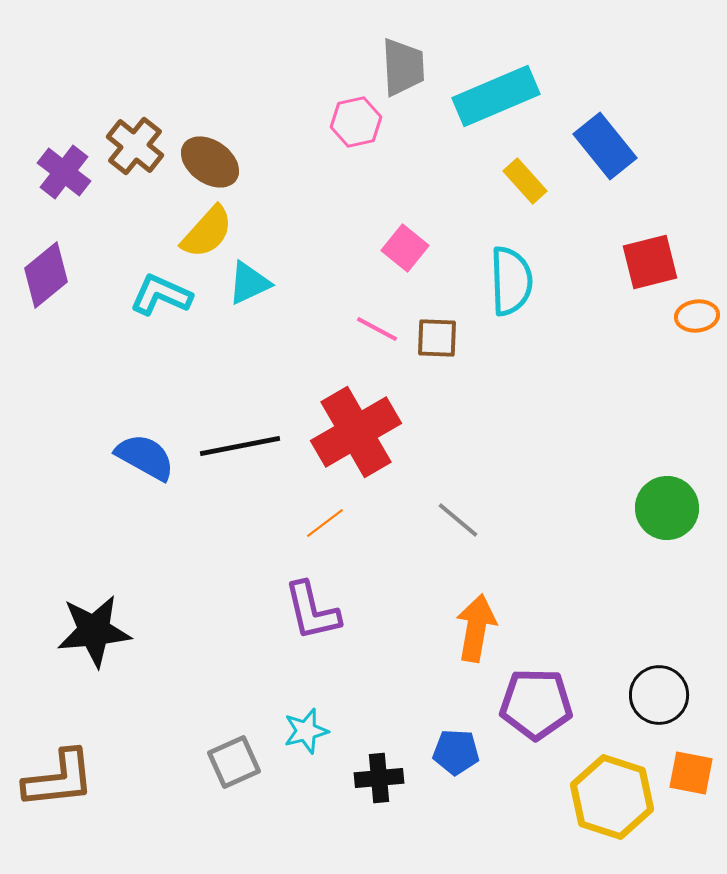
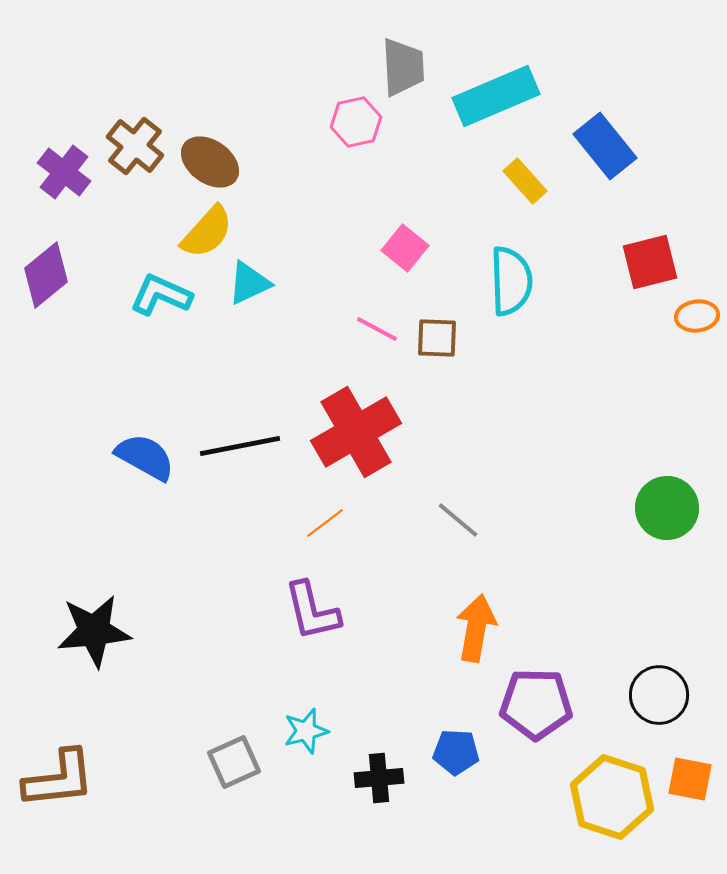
orange square: moved 1 px left, 6 px down
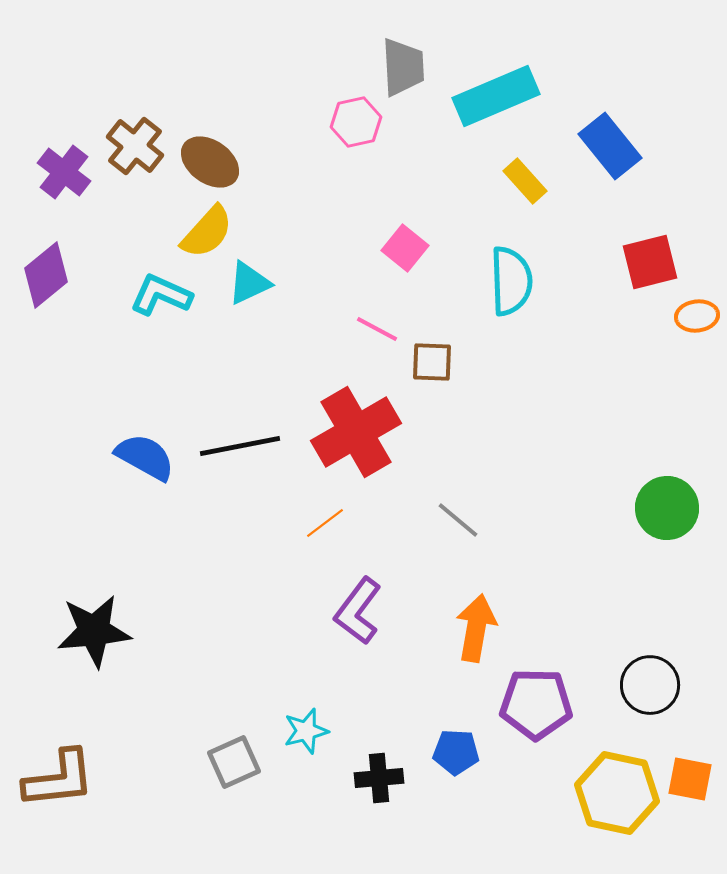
blue rectangle: moved 5 px right
brown square: moved 5 px left, 24 px down
purple L-shape: moved 46 px right; rotated 50 degrees clockwise
black circle: moved 9 px left, 10 px up
yellow hexagon: moved 5 px right, 4 px up; rotated 6 degrees counterclockwise
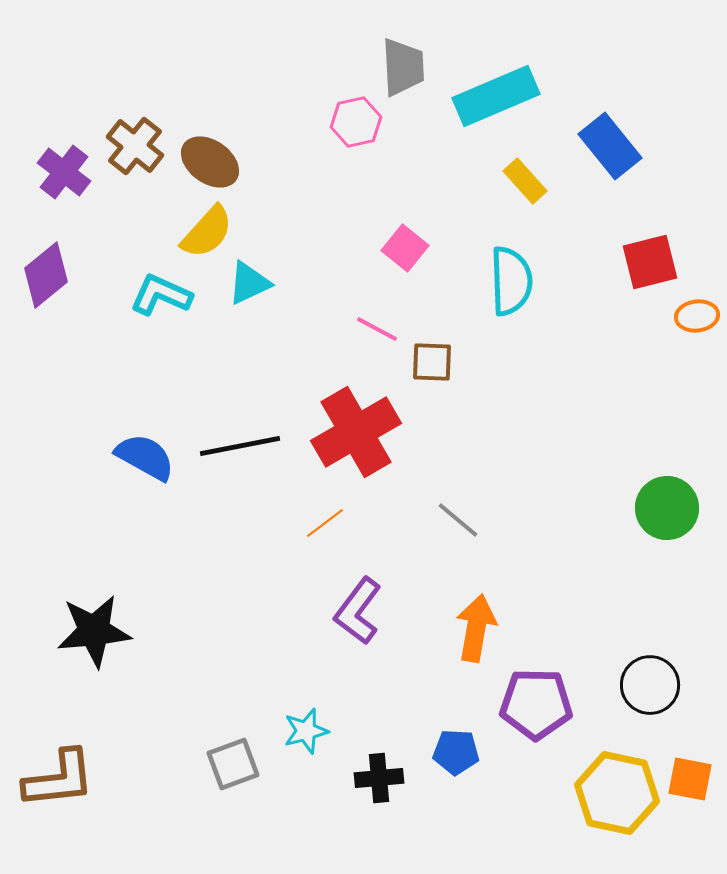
gray square: moved 1 px left, 2 px down; rotated 4 degrees clockwise
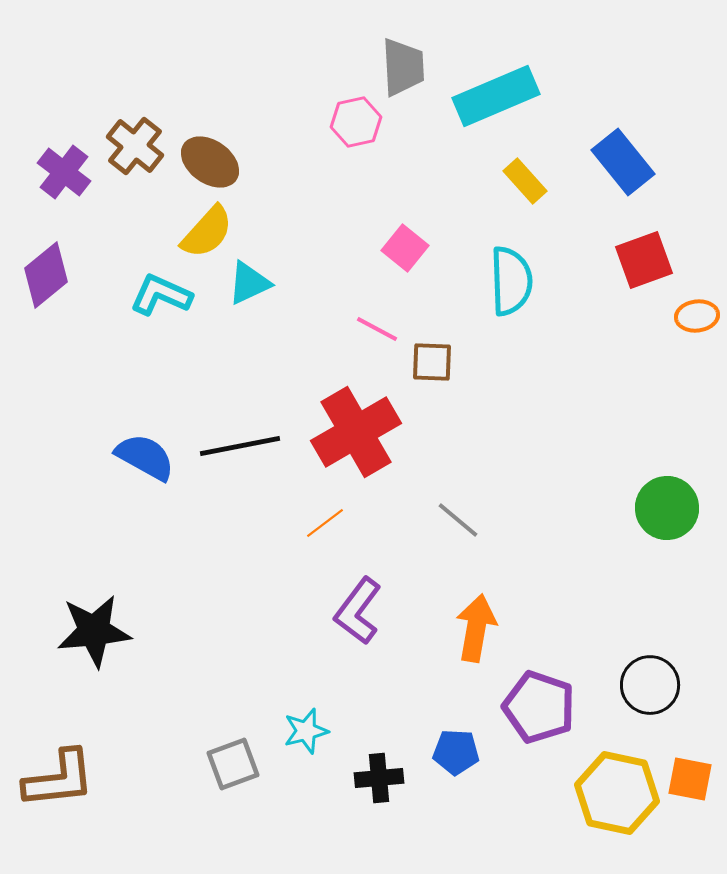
blue rectangle: moved 13 px right, 16 px down
red square: moved 6 px left, 2 px up; rotated 6 degrees counterclockwise
purple pentagon: moved 3 px right, 3 px down; rotated 18 degrees clockwise
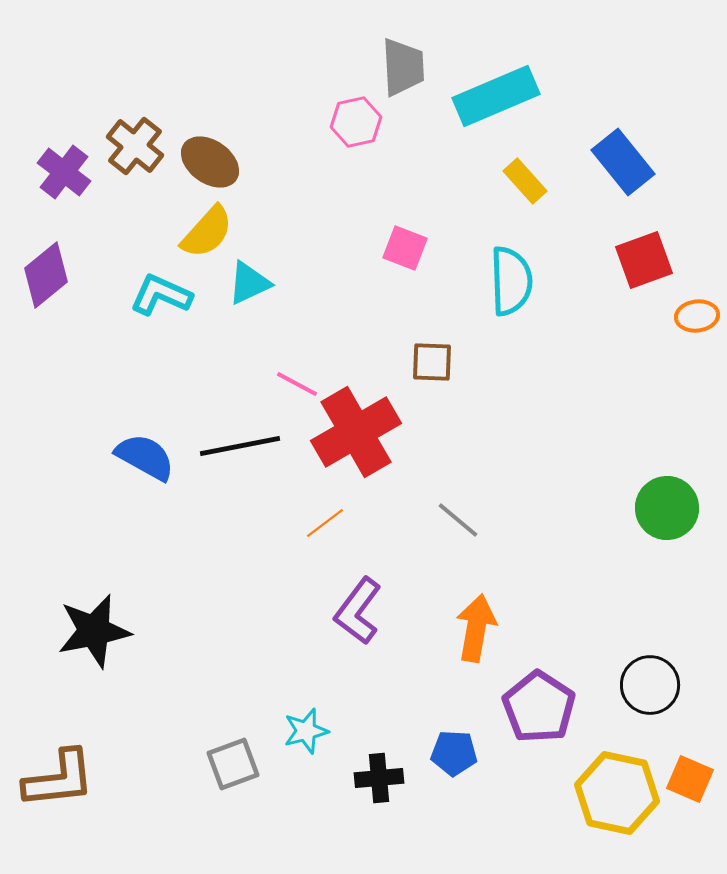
pink square: rotated 18 degrees counterclockwise
pink line: moved 80 px left, 55 px down
black star: rotated 6 degrees counterclockwise
purple pentagon: rotated 14 degrees clockwise
blue pentagon: moved 2 px left, 1 px down
orange square: rotated 12 degrees clockwise
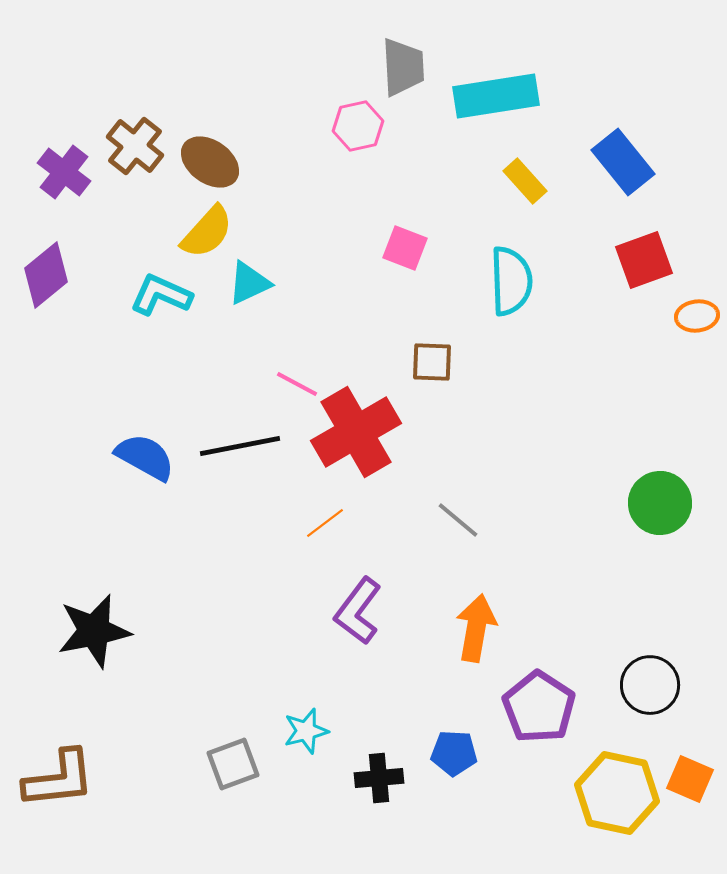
cyan rectangle: rotated 14 degrees clockwise
pink hexagon: moved 2 px right, 4 px down
green circle: moved 7 px left, 5 px up
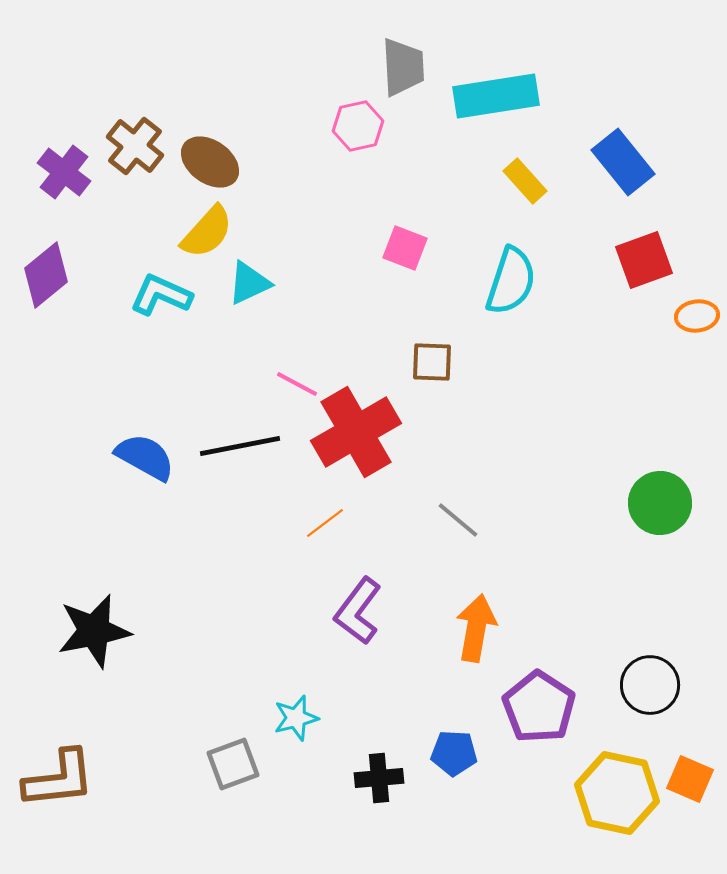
cyan semicircle: rotated 20 degrees clockwise
cyan star: moved 10 px left, 13 px up
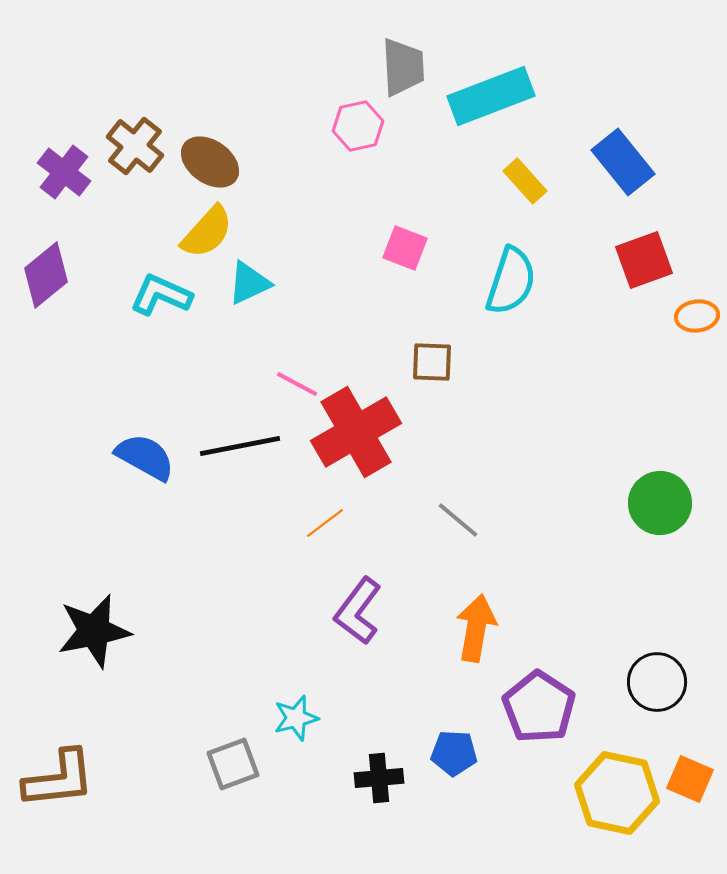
cyan rectangle: moved 5 px left; rotated 12 degrees counterclockwise
black circle: moved 7 px right, 3 px up
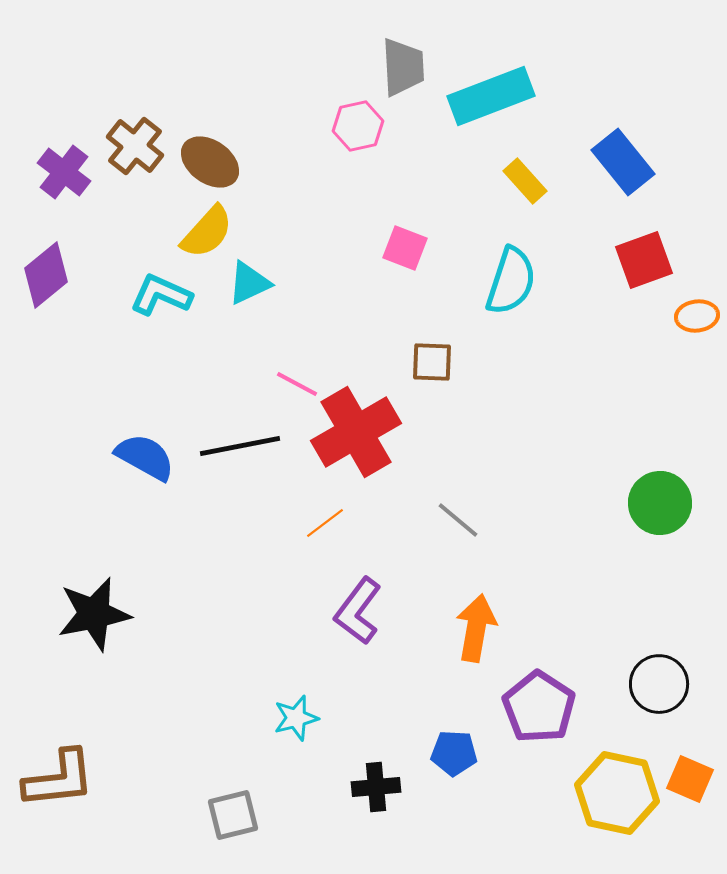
black star: moved 17 px up
black circle: moved 2 px right, 2 px down
gray square: moved 51 px down; rotated 6 degrees clockwise
black cross: moved 3 px left, 9 px down
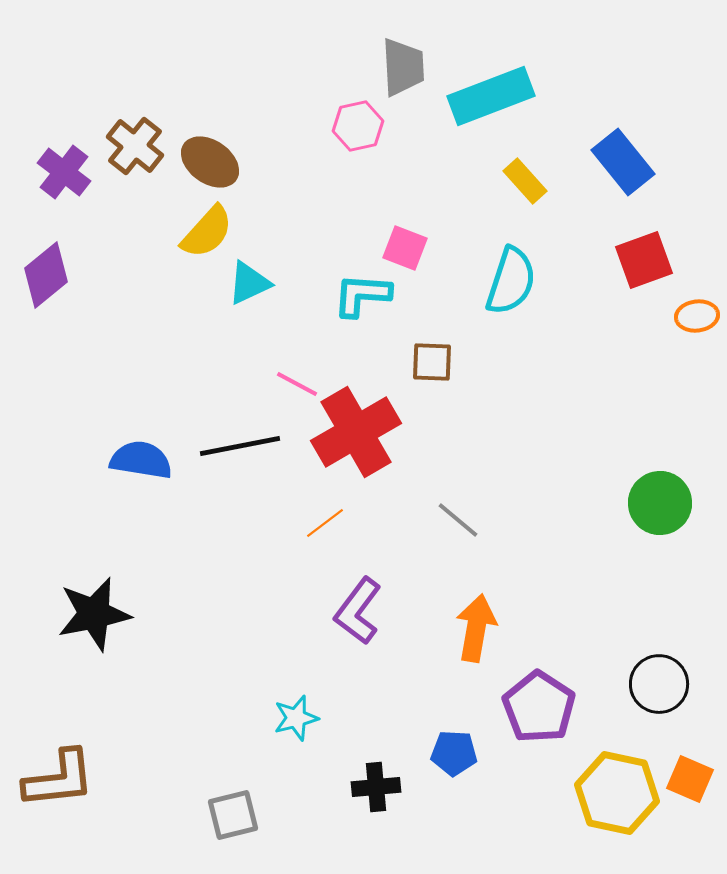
cyan L-shape: moved 201 px right; rotated 20 degrees counterclockwise
blue semicircle: moved 4 px left, 3 px down; rotated 20 degrees counterclockwise
